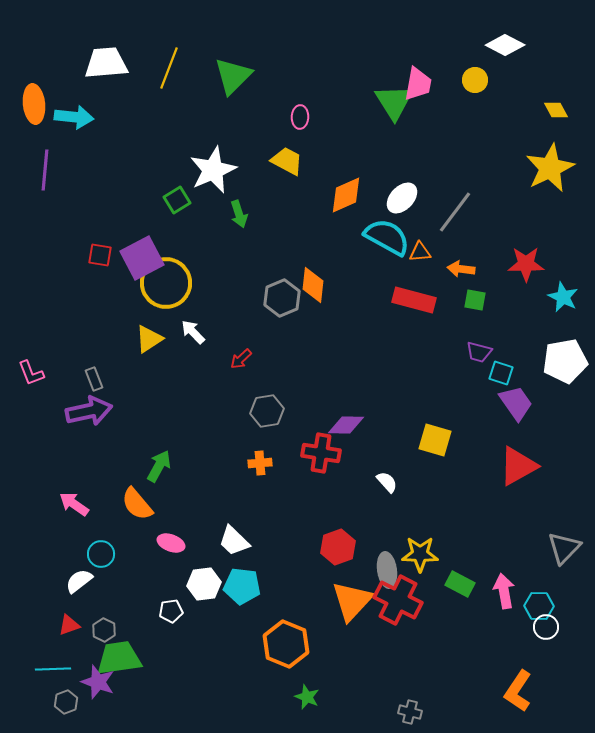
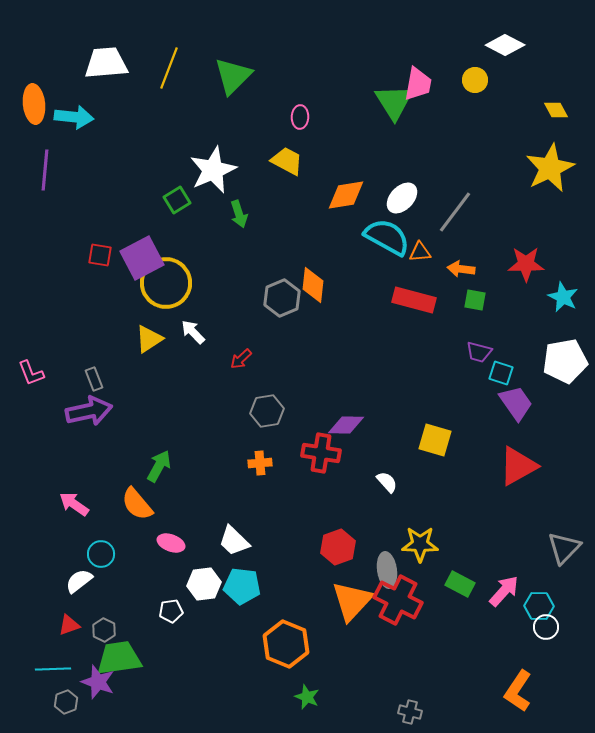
orange diamond at (346, 195): rotated 15 degrees clockwise
yellow star at (420, 554): moved 10 px up
pink arrow at (504, 591): rotated 52 degrees clockwise
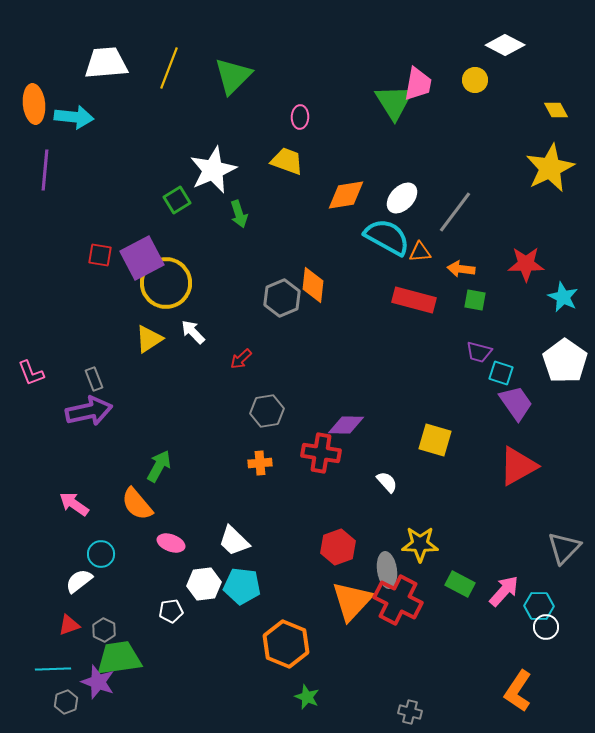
yellow trapezoid at (287, 161): rotated 8 degrees counterclockwise
white pentagon at (565, 361): rotated 27 degrees counterclockwise
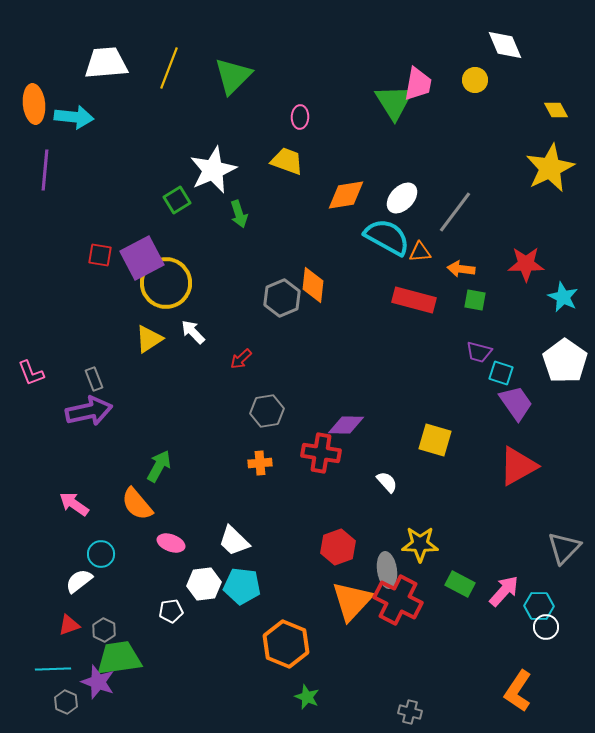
white diamond at (505, 45): rotated 39 degrees clockwise
gray hexagon at (66, 702): rotated 15 degrees counterclockwise
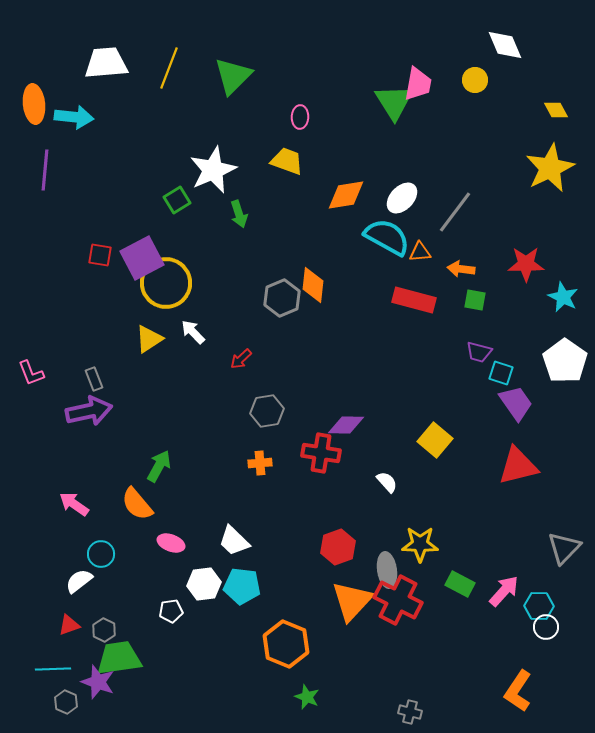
yellow square at (435, 440): rotated 24 degrees clockwise
red triangle at (518, 466): rotated 15 degrees clockwise
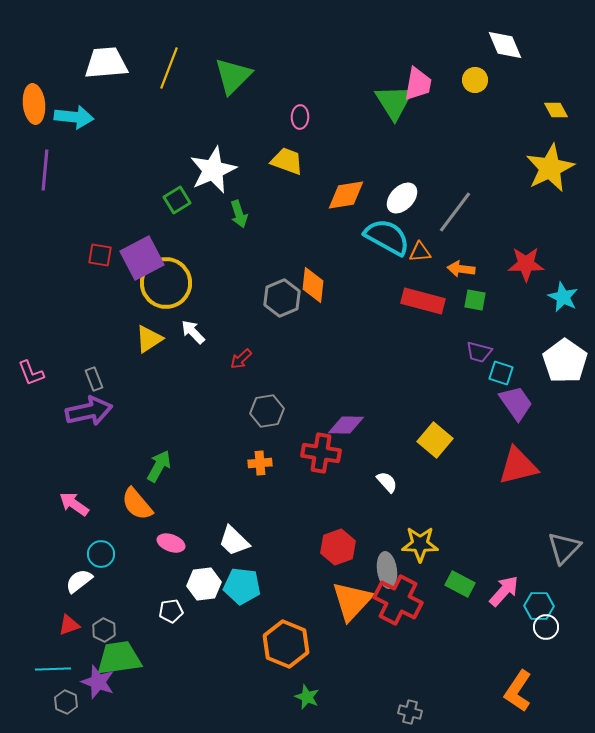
red rectangle at (414, 300): moved 9 px right, 1 px down
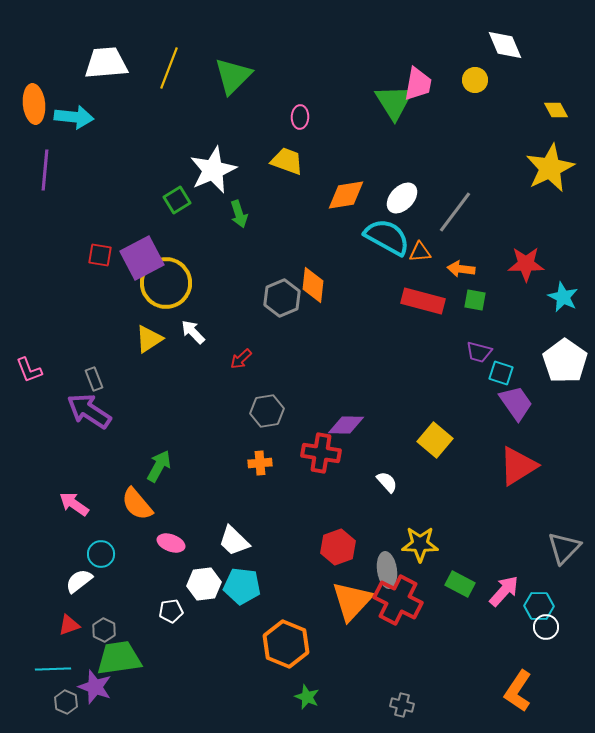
pink L-shape at (31, 373): moved 2 px left, 3 px up
purple arrow at (89, 411): rotated 135 degrees counterclockwise
red triangle at (518, 466): rotated 18 degrees counterclockwise
purple star at (98, 682): moved 3 px left, 5 px down
gray cross at (410, 712): moved 8 px left, 7 px up
